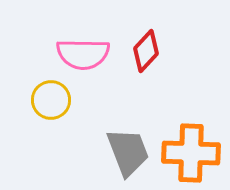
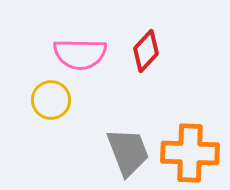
pink semicircle: moved 3 px left
orange cross: moved 1 px left
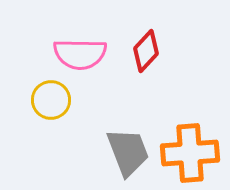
orange cross: rotated 6 degrees counterclockwise
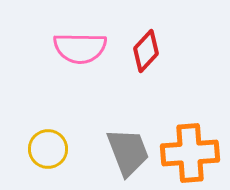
pink semicircle: moved 6 px up
yellow circle: moved 3 px left, 49 px down
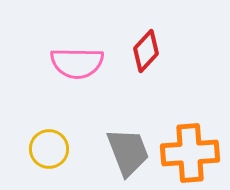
pink semicircle: moved 3 px left, 15 px down
yellow circle: moved 1 px right
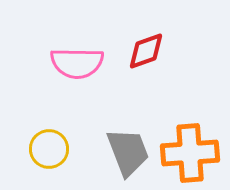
red diamond: rotated 27 degrees clockwise
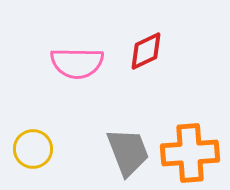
red diamond: rotated 6 degrees counterclockwise
yellow circle: moved 16 px left
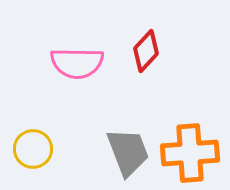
red diamond: rotated 21 degrees counterclockwise
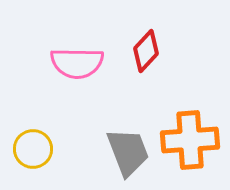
orange cross: moved 13 px up
